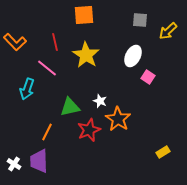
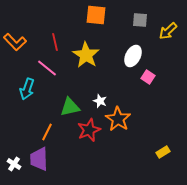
orange square: moved 12 px right; rotated 10 degrees clockwise
purple trapezoid: moved 2 px up
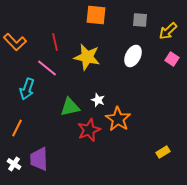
yellow star: moved 1 px right, 2 px down; rotated 20 degrees counterclockwise
pink square: moved 24 px right, 18 px up
white star: moved 2 px left, 1 px up
orange line: moved 30 px left, 4 px up
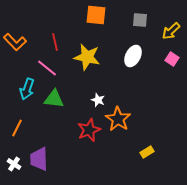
yellow arrow: moved 3 px right
green triangle: moved 16 px left, 8 px up; rotated 20 degrees clockwise
yellow rectangle: moved 16 px left
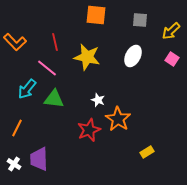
cyan arrow: rotated 20 degrees clockwise
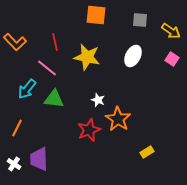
yellow arrow: rotated 102 degrees counterclockwise
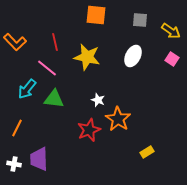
white cross: rotated 24 degrees counterclockwise
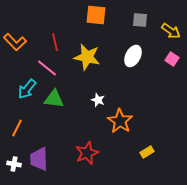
orange star: moved 2 px right, 2 px down
red star: moved 2 px left, 23 px down
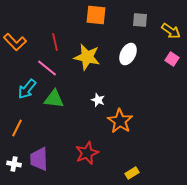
white ellipse: moved 5 px left, 2 px up
yellow rectangle: moved 15 px left, 21 px down
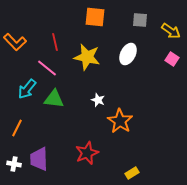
orange square: moved 1 px left, 2 px down
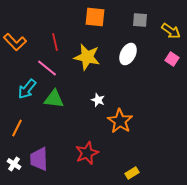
white cross: rotated 24 degrees clockwise
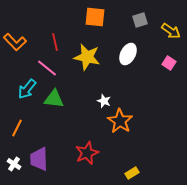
gray square: rotated 21 degrees counterclockwise
pink square: moved 3 px left, 4 px down
white star: moved 6 px right, 1 px down
